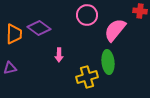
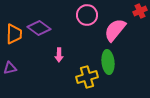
red cross: rotated 32 degrees counterclockwise
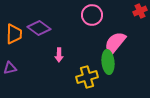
pink circle: moved 5 px right
pink semicircle: moved 13 px down
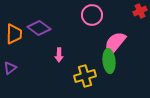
green ellipse: moved 1 px right, 1 px up
purple triangle: rotated 24 degrees counterclockwise
yellow cross: moved 2 px left, 1 px up
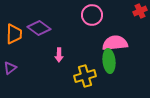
pink semicircle: rotated 45 degrees clockwise
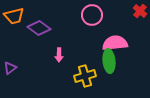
red cross: rotated 24 degrees counterclockwise
orange trapezoid: moved 18 px up; rotated 75 degrees clockwise
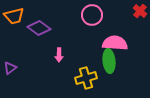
pink semicircle: rotated 10 degrees clockwise
yellow cross: moved 1 px right, 2 px down
